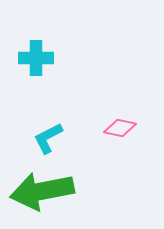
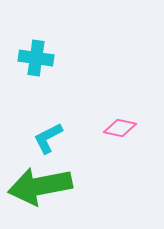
cyan cross: rotated 8 degrees clockwise
green arrow: moved 2 px left, 5 px up
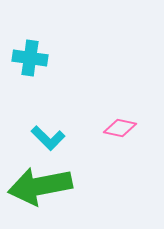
cyan cross: moved 6 px left
cyan L-shape: rotated 108 degrees counterclockwise
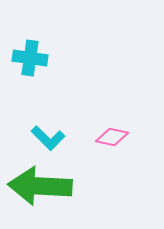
pink diamond: moved 8 px left, 9 px down
green arrow: rotated 14 degrees clockwise
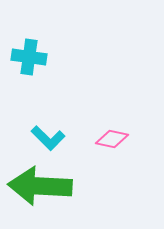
cyan cross: moved 1 px left, 1 px up
pink diamond: moved 2 px down
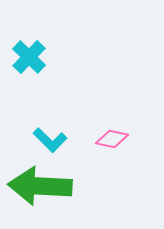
cyan cross: rotated 36 degrees clockwise
cyan L-shape: moved 2 px right, 2 px down
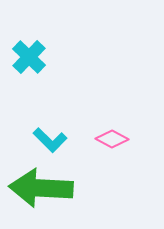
pink diamond: rotated 16 degrees clockwise
green arrow: moved 1 px right, 2 px down
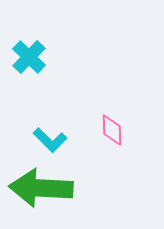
pink diamond: moved 9 px up; rotated 60 degrees clockwise
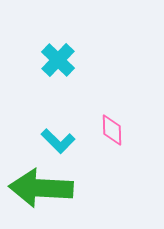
cyan cross: moved 29 px right, 3 px down
cyan L-shape: moved 8 px right, 1 px down
